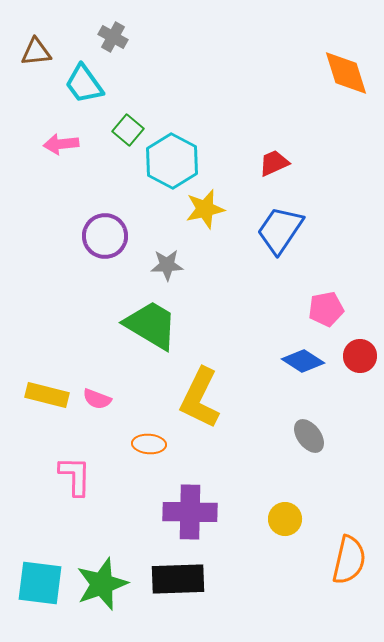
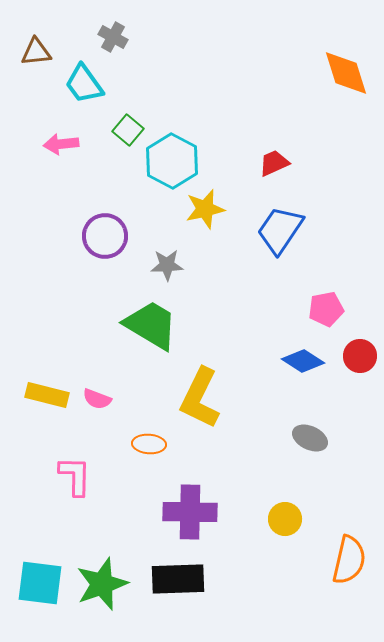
gray ellipse: moved 1 px right, 2 px down; rotated 28 degrees counterclockwise
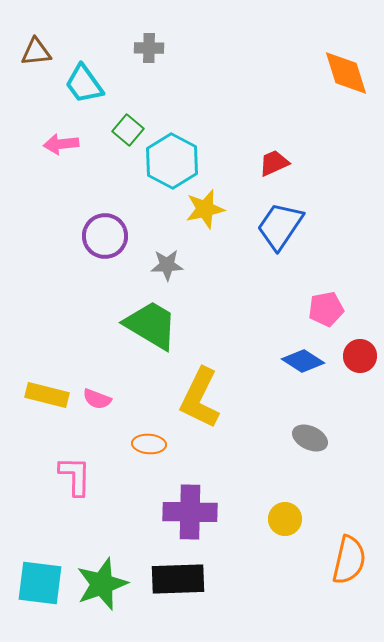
gray cross: moved 36 px right, 11 px down; rotated 28 degrees counterclockwise
blue trapezoid: moved 4 px up
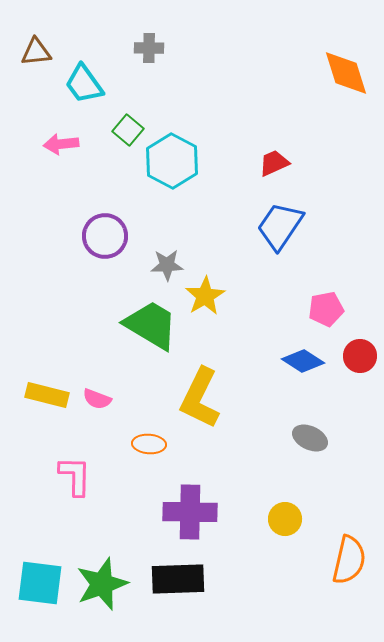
yellow star: moved 87 px down; rotated 18 degrees counterclockwise
